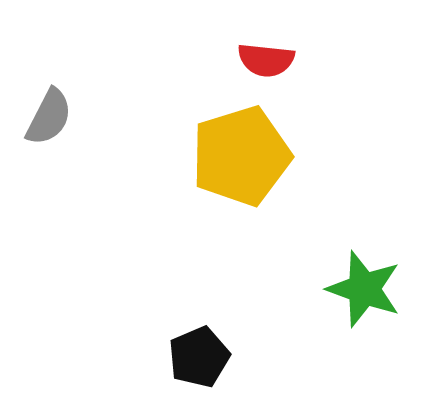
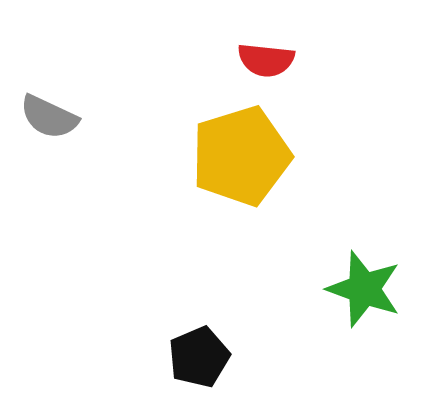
gray semicircle: rotated 88 degrees clockwise
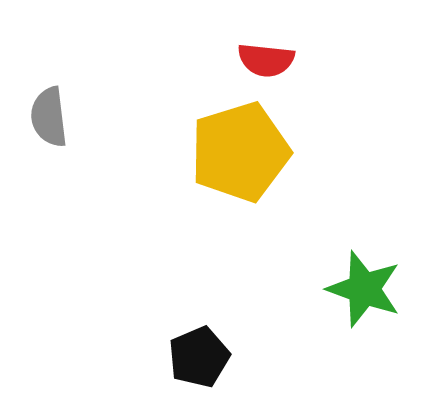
gray semicircle: rotated 58 degrees clockwise
yellow pentagon: moved 1 px left, 4 px up
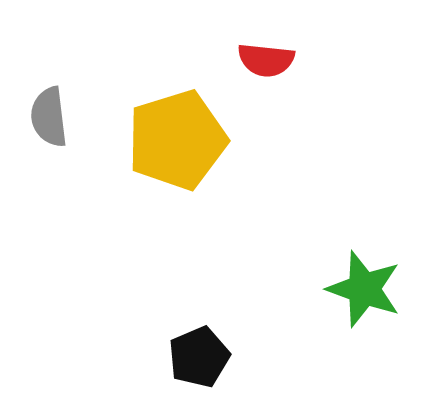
yellow pentagon: moved 63 px left, 12 px up
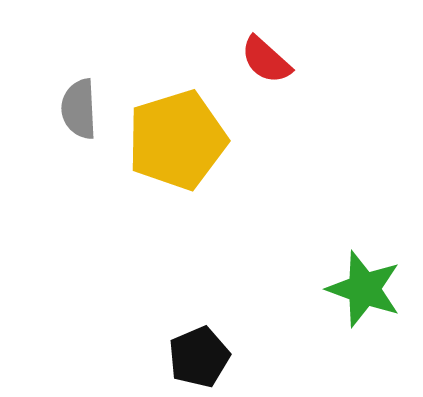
red semicircle: rotated 36 degrees clockwise
gray semicircle: moved 30 px right, 8 px up; rotated 4 degrees clockwise
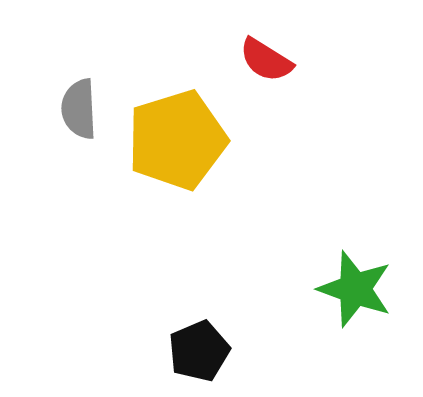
red semicircle: rotated 10 degrees counterclockwise
green star: moved 9 px left
black pentagon: moved 6 px up
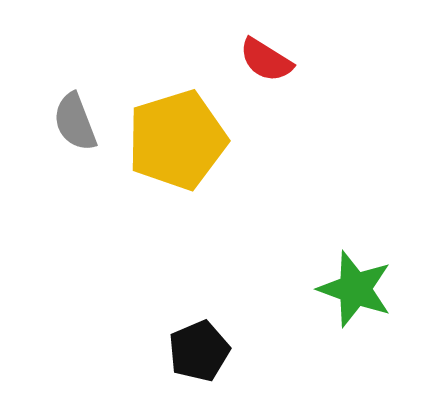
gray semicircle: moved 4 px left, 13 px down; rotated 18 degrees counterclockwise
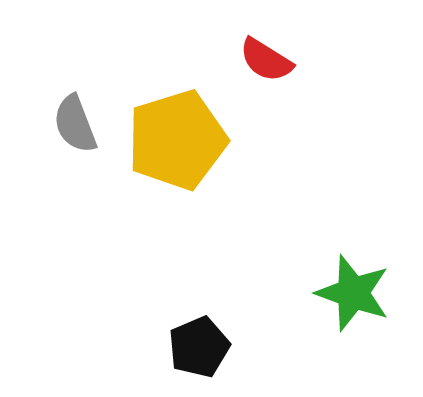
gray semicircle: moved 2 px down
green star: moved 2 px left, 4 px down
black pentagon: moved 4 px up
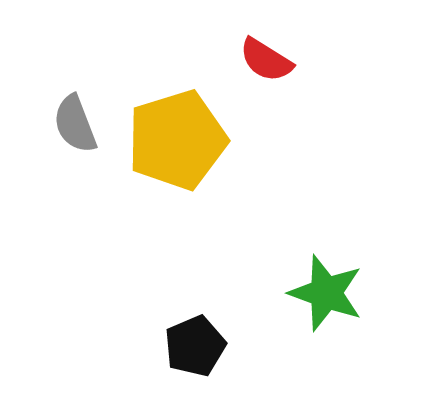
green star: moved 27 px left
black pentagon: moved 4 px left, 1 px up
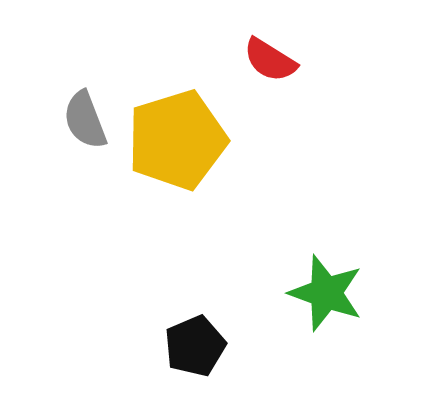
red semicircle: moved 4 px right
gray semicircle: moved 10 px right, 4 px up
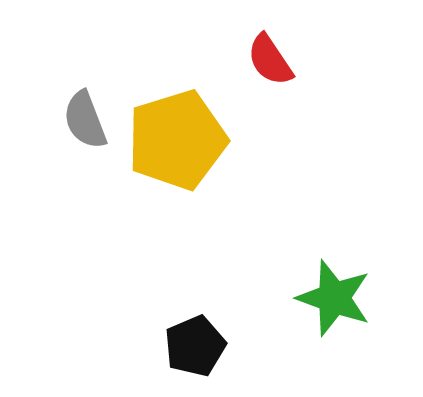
red semicircle: rotated 24 degrees clockwise
green star: moved 8 px right, 5 px down
